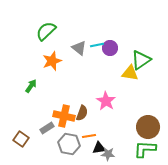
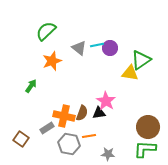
black triangle: moved 35 px up
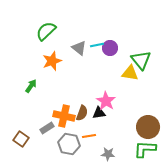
green triangle: rotated 35 degrees counterclockwise
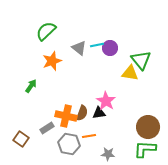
orange cross: moved 2 px right
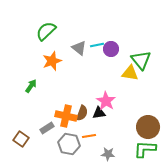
purple circle: moved 1 px right, 1 px down
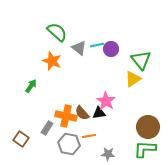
green semicircle: moved 11 px right, 1 px down; rotated 85 degrees clockwise
orange star: rotated 30 degrees counterclockwise
yellow triangle: moved 3 px right, 6 px down; rotated 42 degrees counterclockwise
brown semicircle: rotated 119 degrees clockwise
gray rectangle: rotated 24 degrees counterclockwise
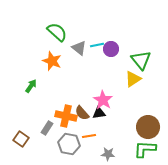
pink star: moved 3 px left, 1 px up
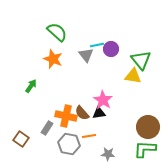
gray triangle: moved 7 px right, 7 px down; rotated 14 degrees clockwise
orange star: moved 1 px right, 2 px up
yellow triangle: moved 3 px up; rotated 42 degrees clockwise
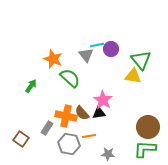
green semicircle: moved 13 px right, 46 px down
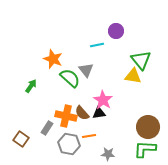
purple circle: moved 5 px right, 18 px up
gray triangle: moved 15 px down
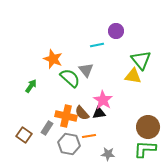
brown square: moved 3 px right, 4 px up
